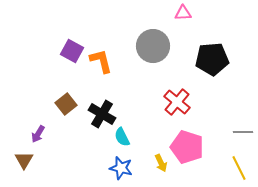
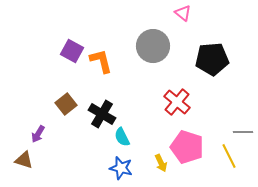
pink triangle: rotated 42 degrees clockwise
brown triangle: rotated 42 degrees counterclockwise
yellow line: moved 10 px left, 12 px up
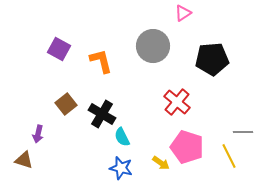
pink triangle: rotated 48 degrees clockwise
purple square: moved 13 px left, 2 px up
purple arrow: rotated 18 degrees counterclockwise
yellow arrow: rotated 30 degrees counterclockwise
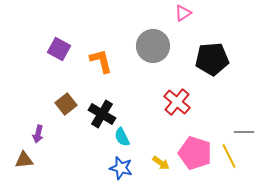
gray line: moved 1 px right
pink pentagon: moved 8 px right, 6 px down
brown triangle: rotated 24 degrees counterclockwise
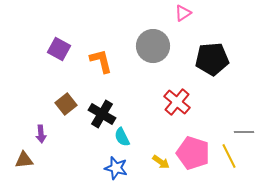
purple arrow: moved 3 px right; rotated 18 degrees counterclockwise
pink pentagon: moved 2 px left
yellow arrow: moved 1 px up
blue star: moved 5 px left
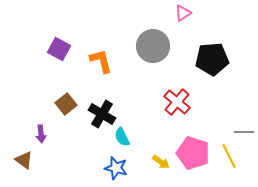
brown triangle: rotated 42 degrees clockwise
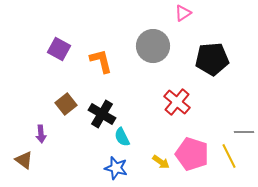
pink pentagon: moved 1 px left, 1 px down
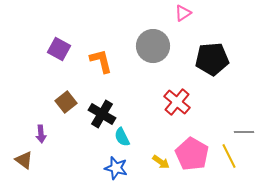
brown square: moved 2 px up
pink pentagon: rotated 12 degrees clockwise
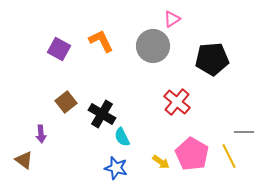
pink triangle: moved 11 px left, 6 px down
orange L-shape: moved 20 px up; rotated 12 degrees counterclockwise
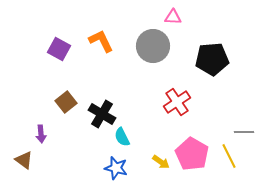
pink triangle: moved 1 px right, 2 px up; rotated 36 degrees clockwise
red cross: rotated 16 degrees clockwise
